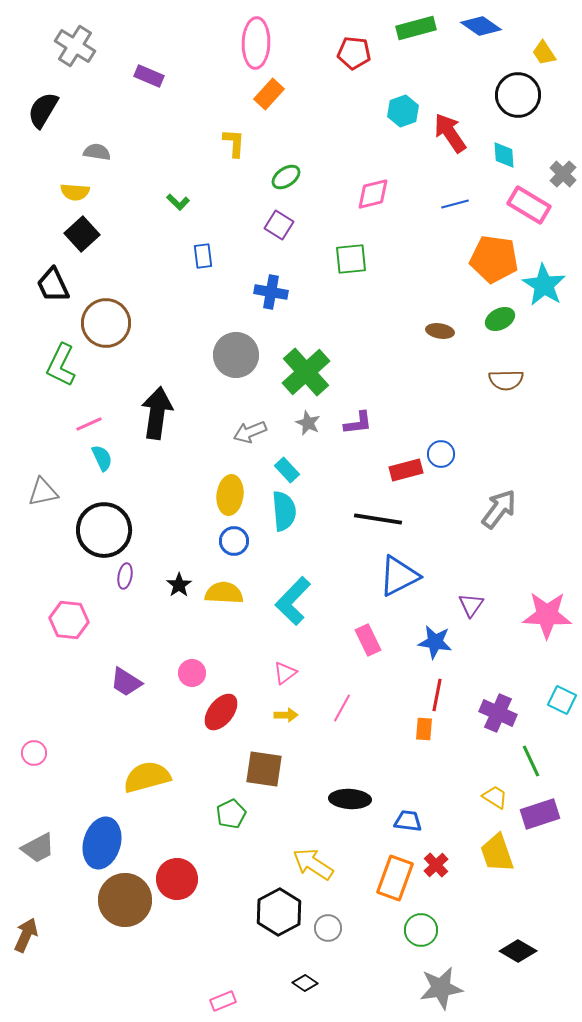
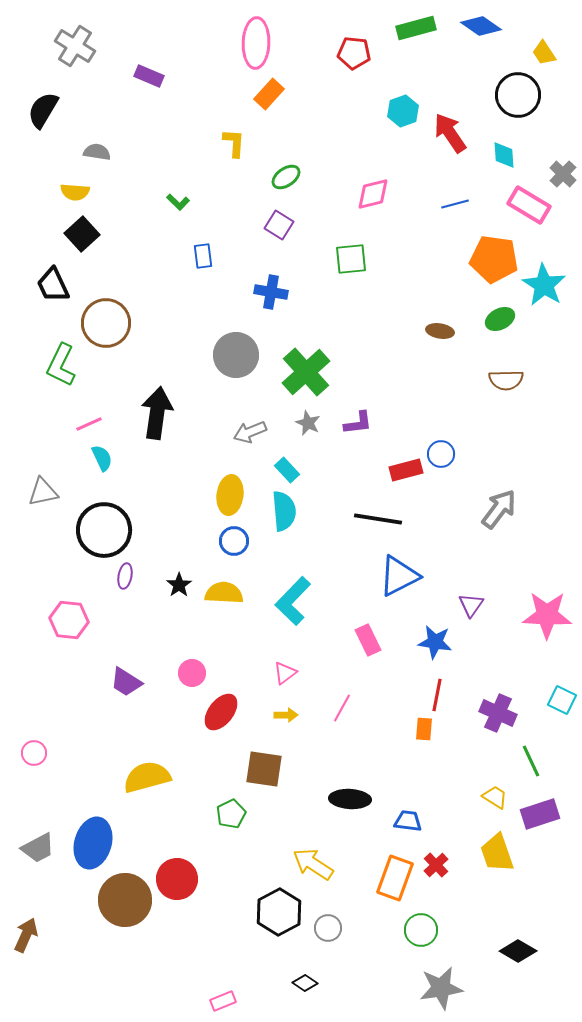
blue ellipse at (102, 843): moved 9 px left
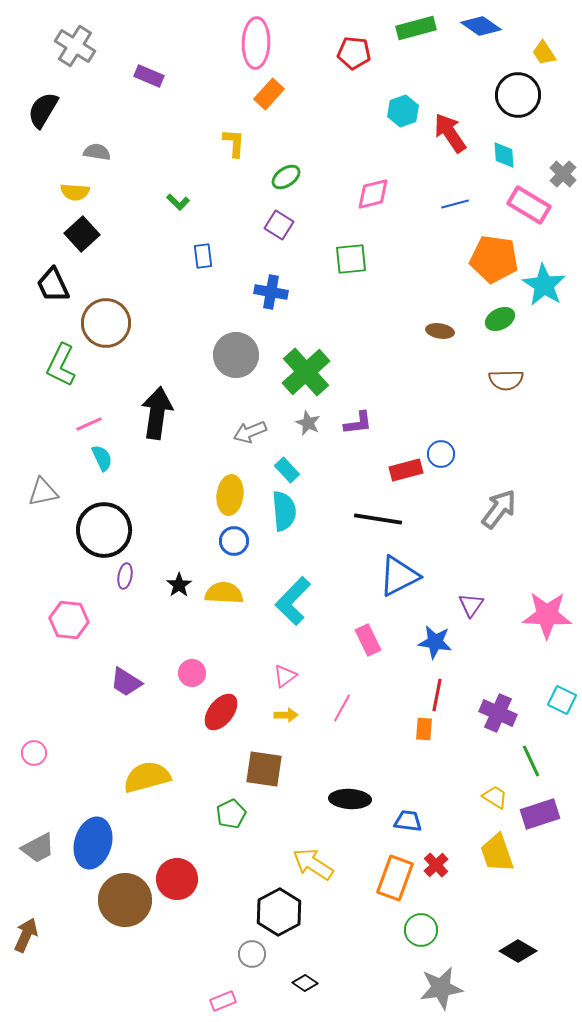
pink triangle at (285, 673): moved 3 px down
gray circle at (328, 928): moved 76 px left, 26 px down
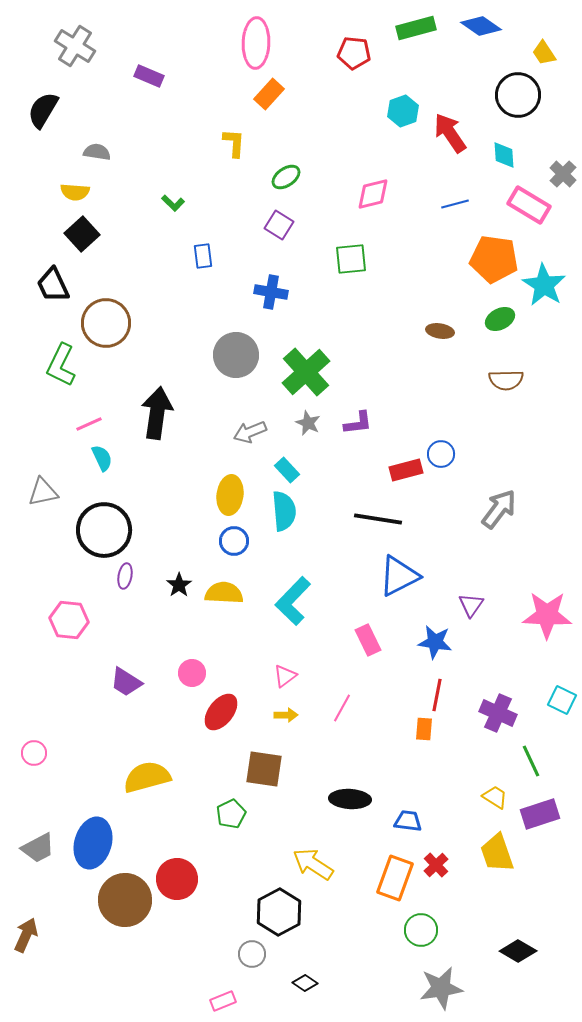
green L-shape at (178, 202): moved 5 px left, 1 px down
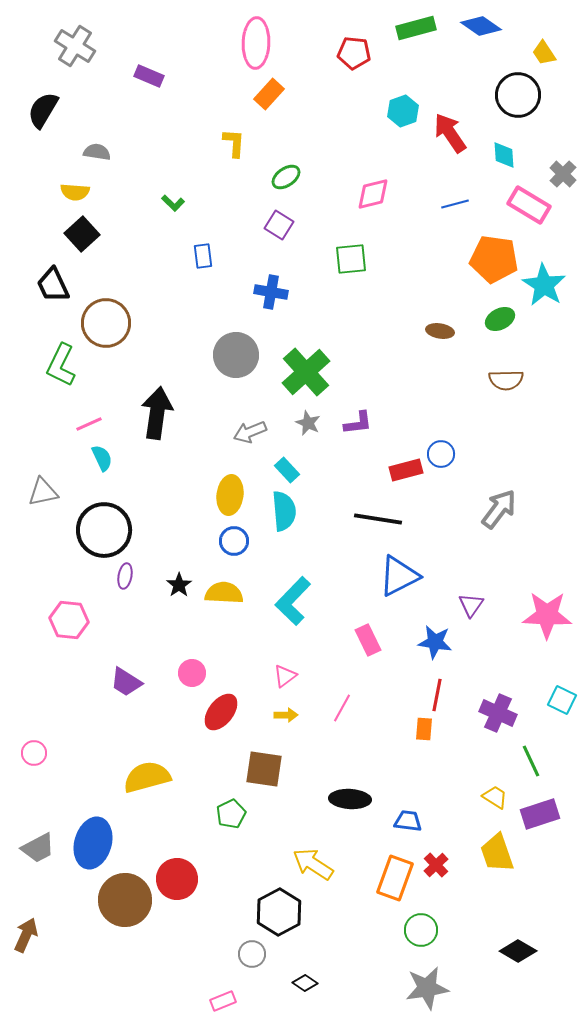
gray star at (441, 988): moved 14 px left
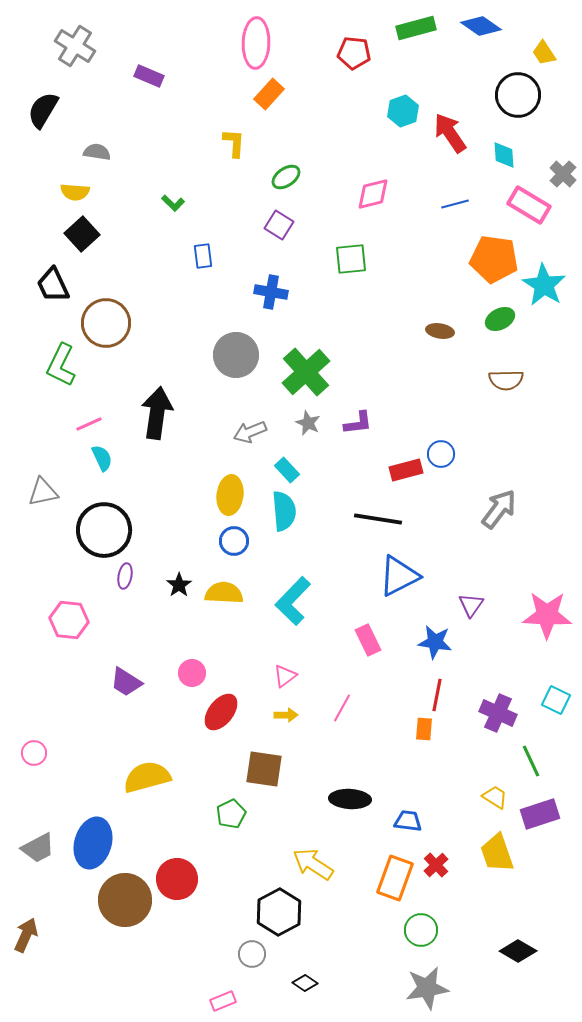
cyan square at (562, 700): moved 6 px left
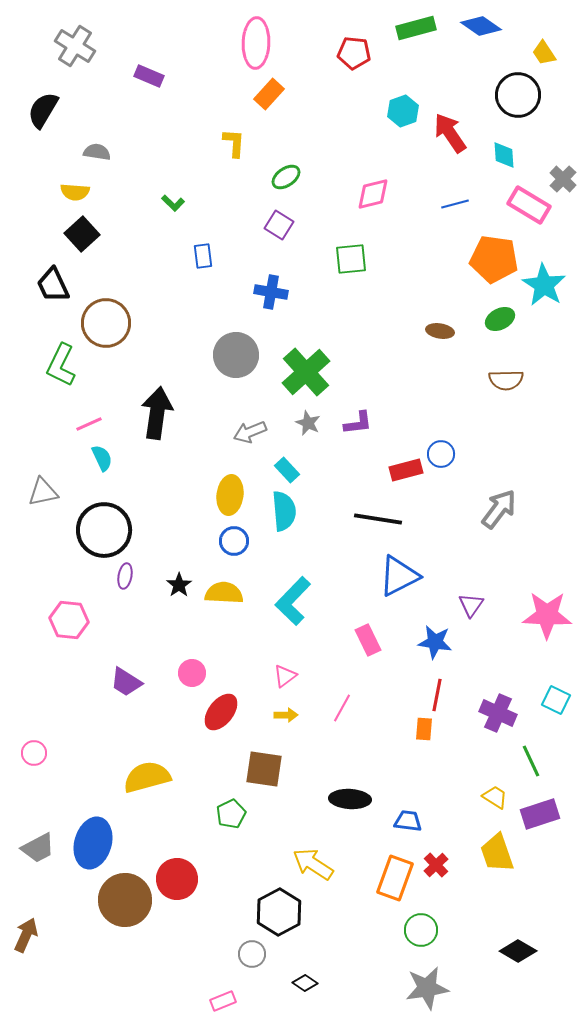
gray cross at (563, 174): moved 5 px down
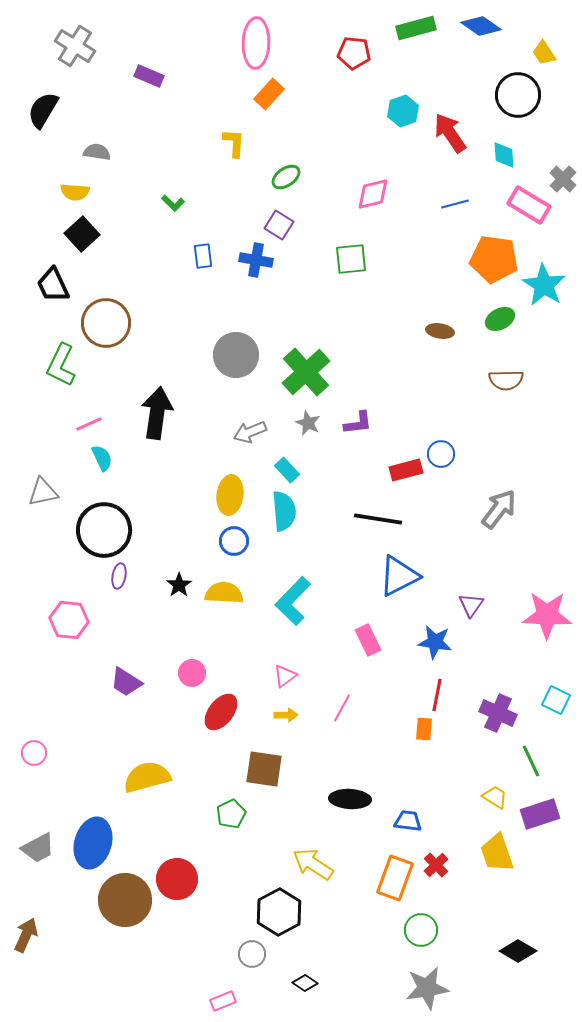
blue cross at (271, 292): moved 15 px left, 32 px up
purple ellipse at (125, 576): moved 6 px left
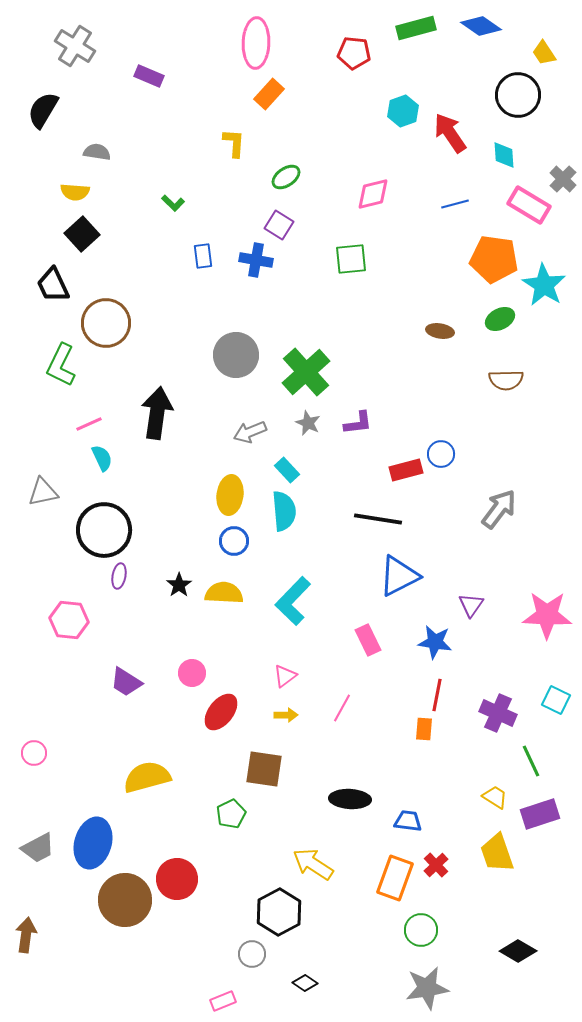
brown arrow at (26, 935): rotated 16 degrees counterclockwise
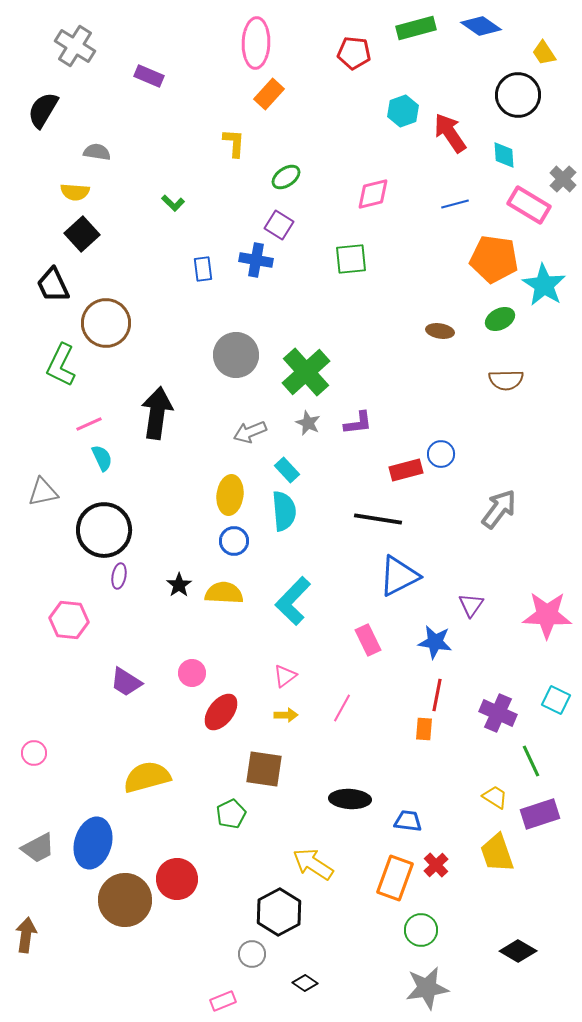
blue rectangle at (203, 256): moved 13 px down
